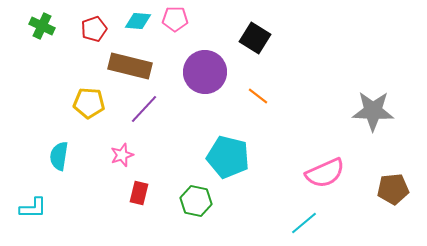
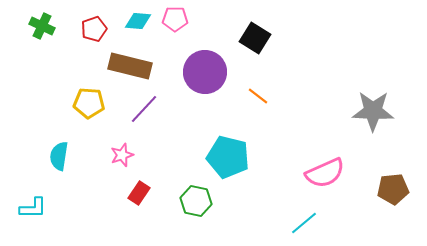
red rectangle: rotated 20 degrees clockwise
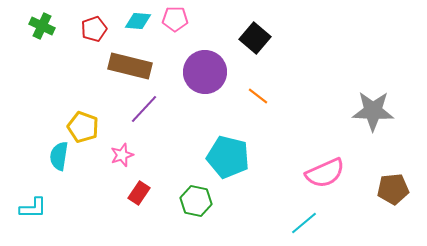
black square: rotated 8 degrees clockwise
yellow pentagon: moved 6 px left, 24 px down; rotated 16 degrees clockwise
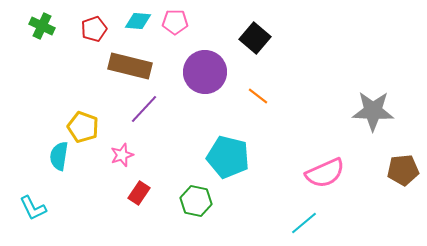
pink pentagon: moved 3 px down
brown pentagon: moved 10 px right, 19 px up
cyan L-shape: rotated 64 degrees clockwise
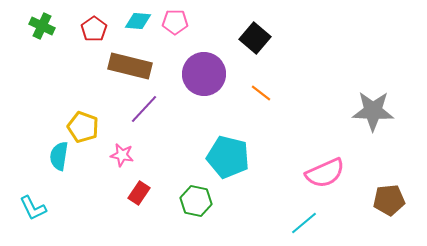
red pentagon: rotated 15 degrees counterclockwise
purple circle: moved 1 px left, 2 px down
orange line: moved 3 px right, 3 px up
pink star: rotated 30 degrees clockwise
brown pentagon: moved 14 px left, 30 px down
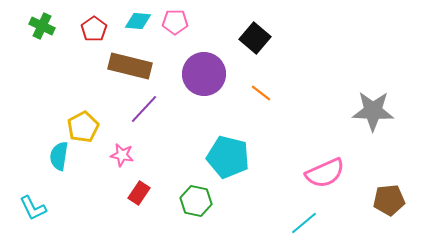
yellow pentagon: rotated 24 degrees clockwise
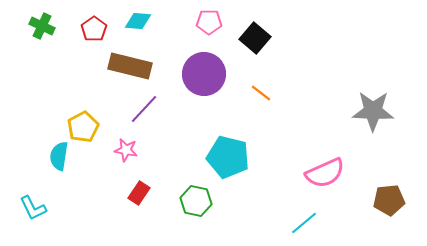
pink pentagon: moved 34 px right
pink star: moved 4 px right, 5 px up
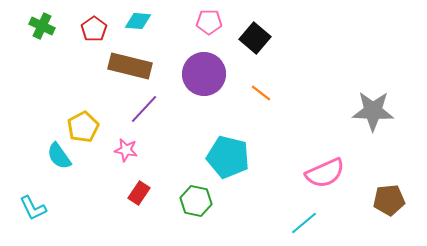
cyan semicircle: rotated 44 degrees counterclockwise
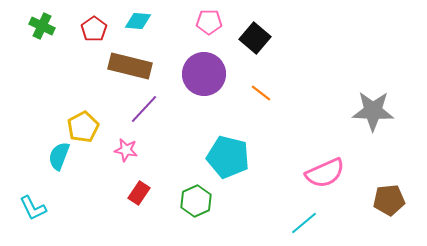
cyan semicircle: rotated 56 degrees clockwise
green hexagon: rotated 24 degrees clockwise
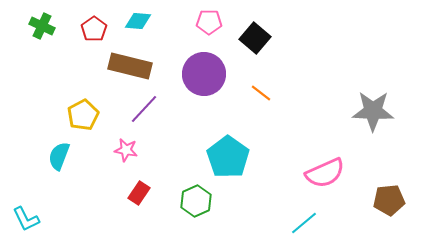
yellow pentagon: moved 12 px up
cyan pentagon: rotated 21 degrees clockwise
cyan L-shape: moved 7 px left, 11 px down
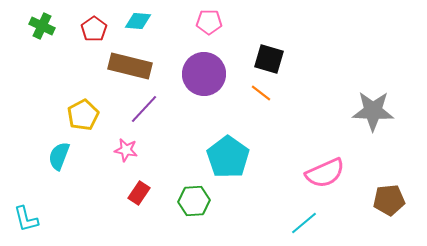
black square: moved 14 px right, 21 px down; rotated 24 degrees counterclockwise
green hexagon: moved 2 px left; rotated 20 degrees clockwise
cyan L-shape: rotated 12 degrees clockwise
